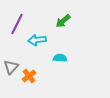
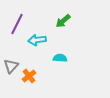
gray triangle: moved 1 px up
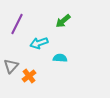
cyan arrow: moved 2 px right, 3 px down; rotated 12 degrees counterclockwise
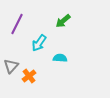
cyan arrow: rotated 36 degrees counterclockwise
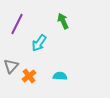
green arrow: rotated 105 degrees clockwise
cyan semicircle: moved 18 px down
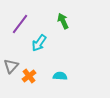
purple line: moved 3 px right; rotated 10 degrees clockwise
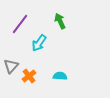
green arrow: moved 3 px left
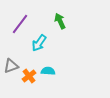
gray triangle: rotated 28 degrees clockwise
cyan semicircle: moved 12 px left, 5 px up
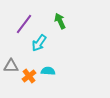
purple line: moved 4 px right
gray triangle: rotated 21 degrees clockwise
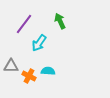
orange cross: rotated 24 degrees counterclockwise
